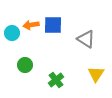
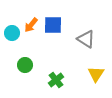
orange arrow: rotated 42 degrees counterclockwise
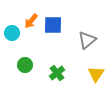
orange arrow: moved 4 px up
gray triangle: moved 1 px right, 1 px down; rotated 48 degrees clockwise
green cross: moved 1 px right, 7 px up
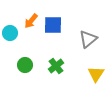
cyan circle: moved 2 px left
gray triangle: moved 1 px right, 1 px up
green cross: moved 1 px left, 7 px up
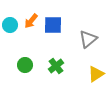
cyan circle: moved 8 px up
yellow triangle: rotated 24 degrees clockwise
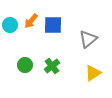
green cross: moved 4 px left
yellow triangle: moved 3 px left, 1 px up
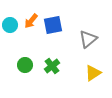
blue square: rotated 12 degrees counterclockwise
